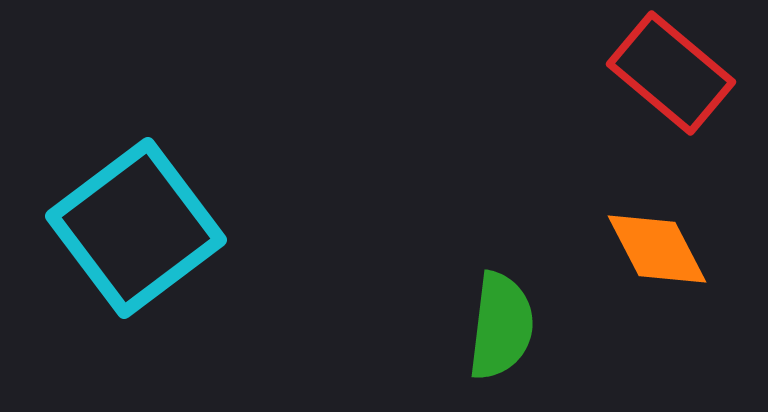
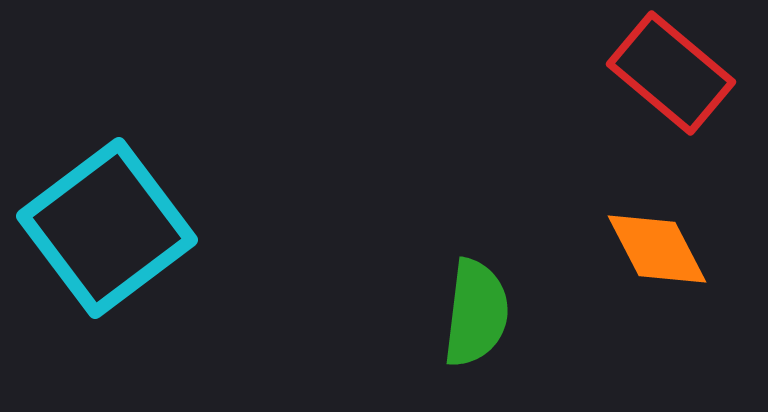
cyan square: moved 29 px left
green semicircle: moved 25 px left, 13 px up
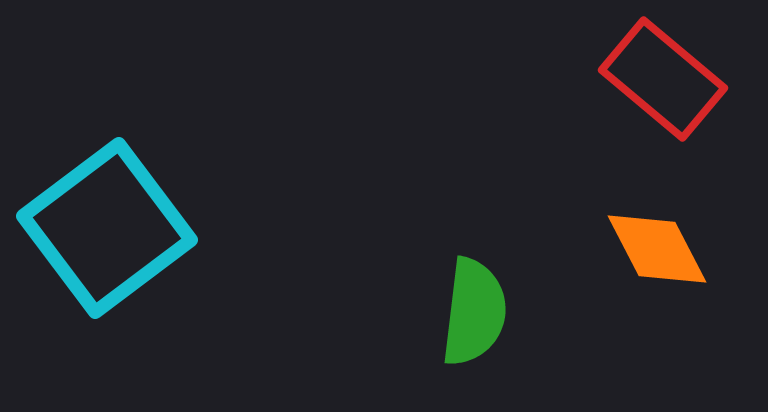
red rectangle: moved 8 px left, 6 px down
green semicircle: moved 2 px left, 1 px up
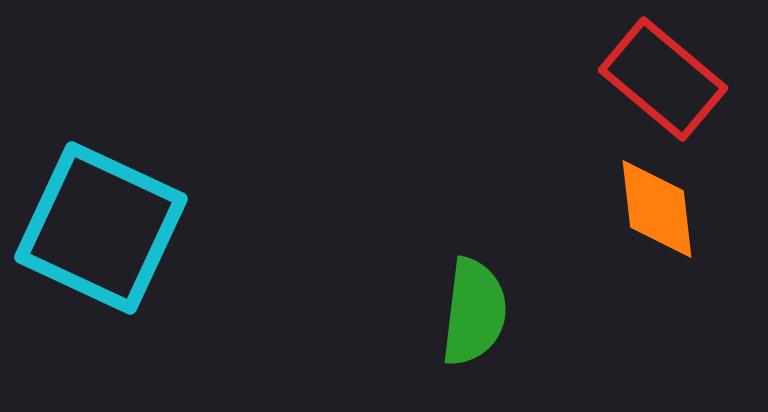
cyan square: moved 6 px left; rotated 28 degrees counterclockwise
orange diamond: moved 40 px up; rotated 21 degrees clockwise
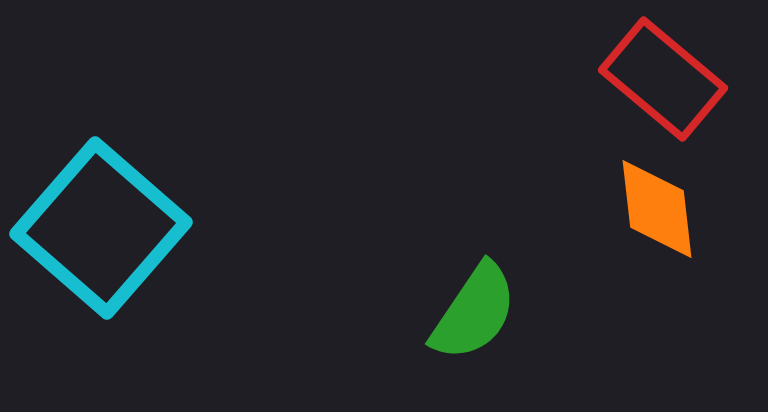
cyan square: rotated 16 degrees clockwise
green semicircle: rotated 27 degrees clockwise
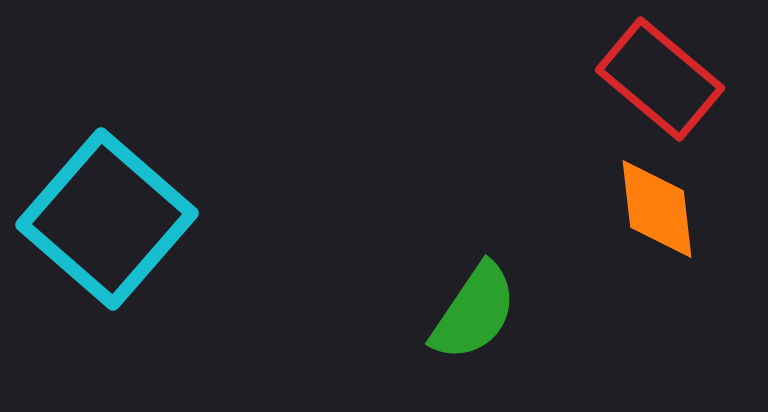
red rectangle: moved 3 px left
cyan square: moved 6 px right, 9 px up
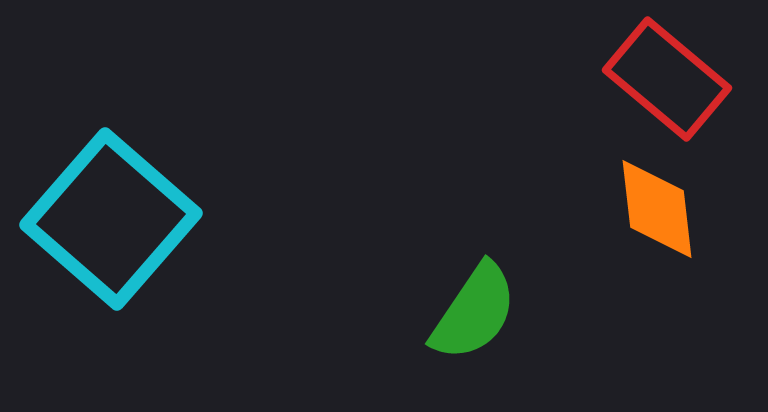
red rectangle: moved 7 px right
cyan square: moved 4 px right
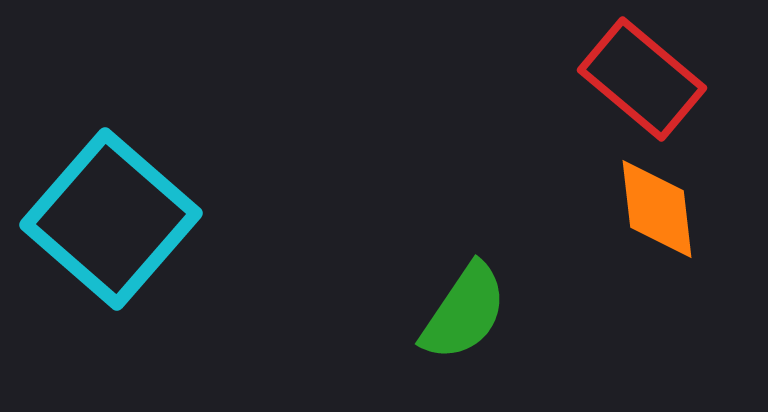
red rectangle: moved 25 px left
green semicircle: moved 10 px left
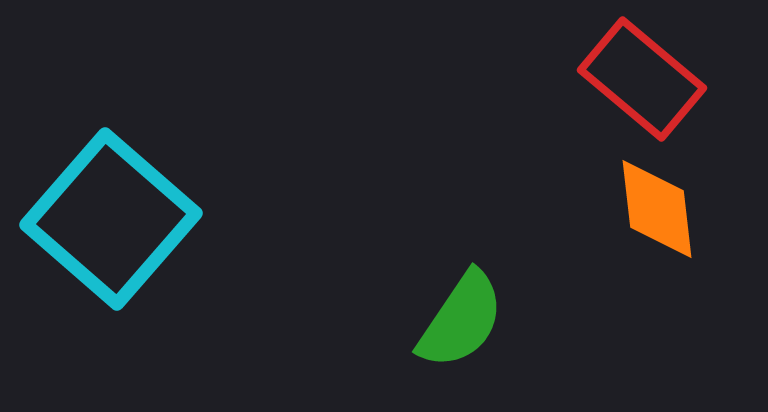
green semicircle: moved 3 px left, 8 px down
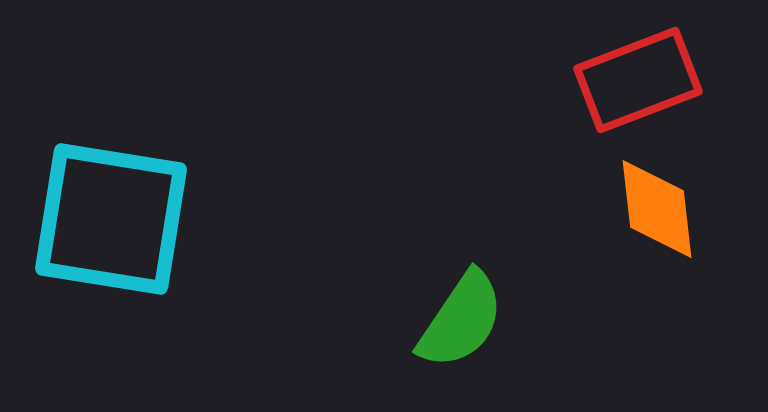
red rectangle: moved 4 px left, 1 px down; rotated 61 degrees counterclockwise
cyan square: rotated 32 degrees counterclockwise
